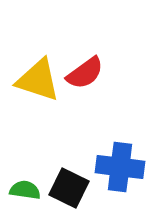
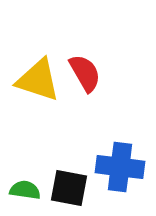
red semicircle: rotated 84 degrees counterclockwise
black square: rotated 15 degrees counterclockwise
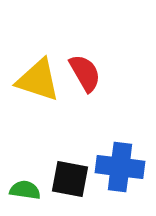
black square: moved 1 px right, 9 px up
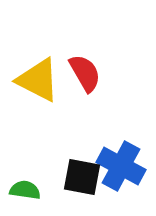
yellow triangle: rotated 9 degrees clockwise
blue cross: moved 1 px right, 1 px up; rotated 21 degrees clockwise
black square: moved 12 px right, 2 px up
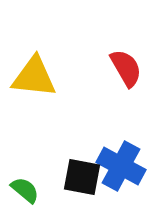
red semicircle: moved 41 px right, 5 px up
yellow triangle: moved 4 px left, 3 px up; rotated 21 degrees counterclockwise
green semicircle: rotated 32 degrees clockwise
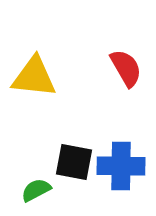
blue cross: rotated 27 degrees counterclockwise
black square: moved 8 px left, 15 px up
green semicircle: moved 11 px right; rotated 68 degrees counterclockwise
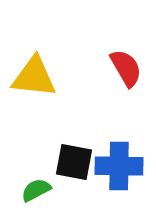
blue cross: moved 2 px left
